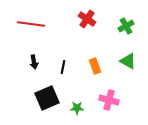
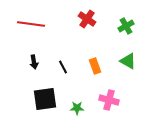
black line: rotated 40 degrees counterclockwise
black square: moved 2 px left, 1 px down; rotated 15 degrees clockwise
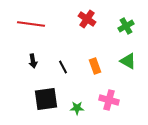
black arrow: moved 1 px left, 1 px up
black square: moved 1 px right
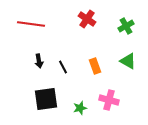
black arrow: moved 6 px right
green star: moved 3 px right; rotated 16 degrees counterclockwise
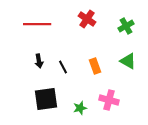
red line: moved 6 px right; rotated 8 degrees counterclockwise
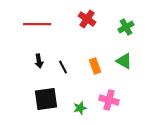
green cross: moved 1 px down
green triangle: moved 4 px left
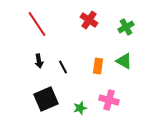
red cross: moved 2 px right, 1 px down
red line: rotated 56 degrees clockwise
orange rectangle: moved 3 px right; rotated 28 degrees clockwise
black square: rotated 15 degrees counterclockwise
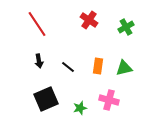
green triangle: moved 7 px down; rotated 42 degrees counterclockwise
black line: moved 5 px right; rotated 24 degrees counterclockwise
